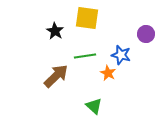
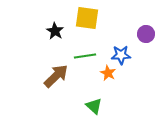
blue star: rotated 18 degrees counterclockwise
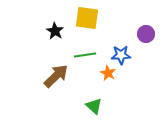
green line: moved 1 px up
